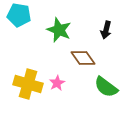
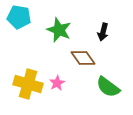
cyan pentagon: moved 2 px down
black arrow: moved 3 px left, 2 px down
green semicircle: moved 2 px right
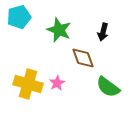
cyan pentagon: rotated 25 degrees counterclockwise
brown diamond: rotated 15 degrees clockwise
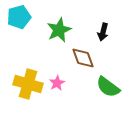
green star: rotated 25 degrees clockwise
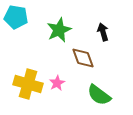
cyan pentagon: moved 3 px left; rotated 25 degrees clockwise
black arrow: rotated 150 degrees clockwise
green semicircle: moved 9 px left, 8 px down
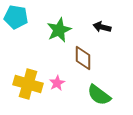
black arrow: moved 1 px left, 5 px up; rotated 60 degrees counterclockwise
brown diamond: rotated 20 degrees clockwise
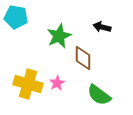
green star: moved 6 px down
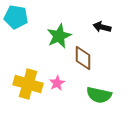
green semicircle: rotated 25 degrees counterclockwise
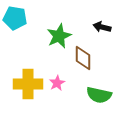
cyan pentagon: moved 1 px left, 1 px down
yellow cross: rotated 16 degrees counterclockwise
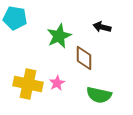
brown diamond: moved 1 px right
yellow cross: rotated 12 degrees clockwise
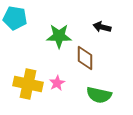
green star: rotated 25 degrees clockwise
brown diamond: moved 1 px right
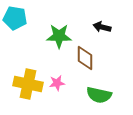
pink star: rotated 21 degrees clockwise
